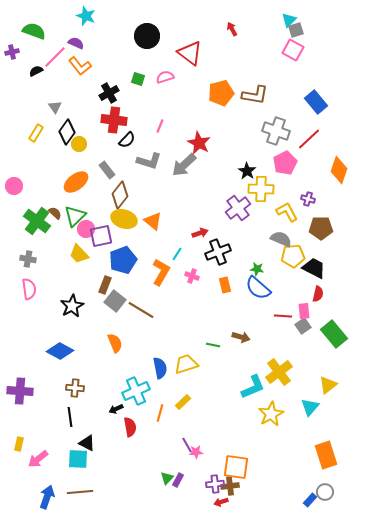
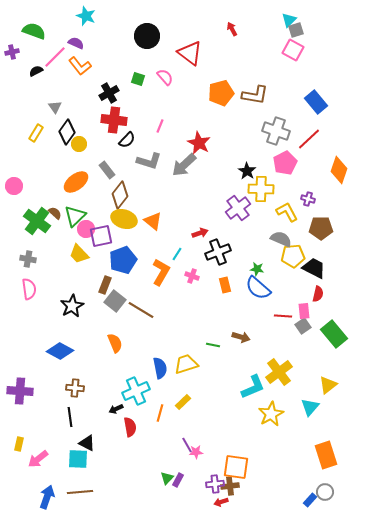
pink semicircle at (165, 77): rotated 66 degrees clockwise
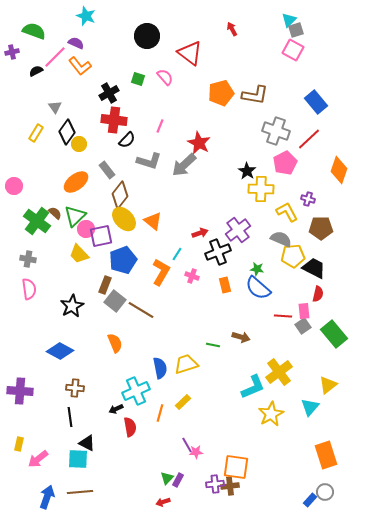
purple cross at (238, 208): moved 22 px down
yellow ellipse at (124, 219): rotated 30 degrees clockwise
red arrow at (221, 502): moved 58 px left
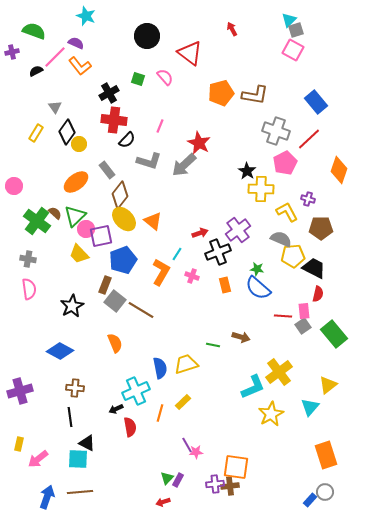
purple cross at (20, 391): rotated 20 degrees counterclockwise
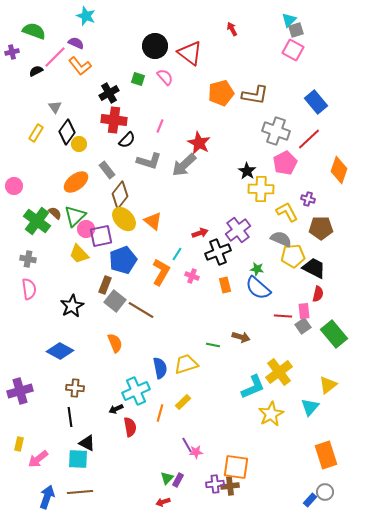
black circle at (147, 36): moved 8 px right, 10 px down
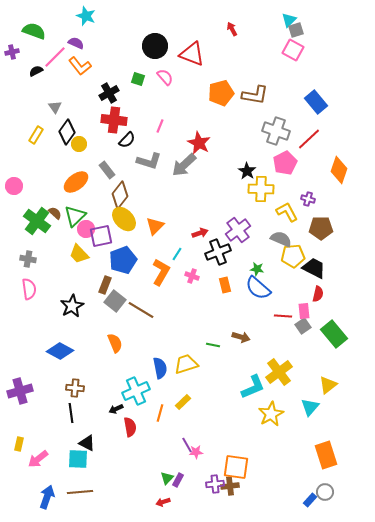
red triangle at (190, 53): moved 2 px right, 1 px down; rotated 16 degrees counterclockwise
yellow rectangle at (36, 133): moved 2 px down
orange triangle at (153, 221): moved 2 px right, 5 px down; rotated 36 degrees clockwise
black line at (70, 417): moved 1 px right, 4 px up
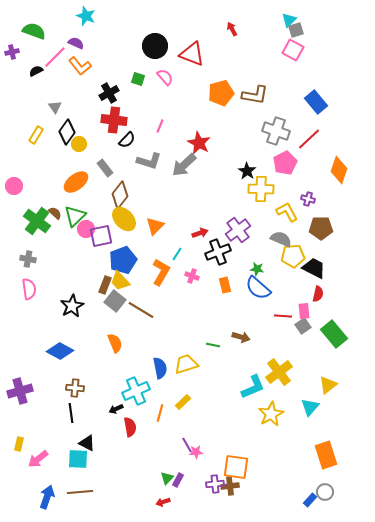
gray rectangle at (107, 170): moved 2 px left, 2 px up
yellow trapezoid at (79, 254): moved 41 px right, 27 px down
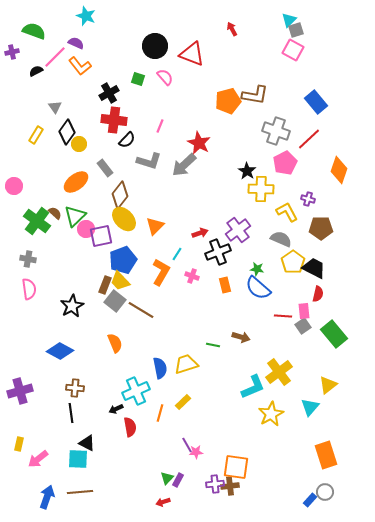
orange pentagon at (221, 93): moved 7 px right, 8 px down
yellow pentagon at (293, 256): moved 6 px down; rotated 30 degrees counterclockwise
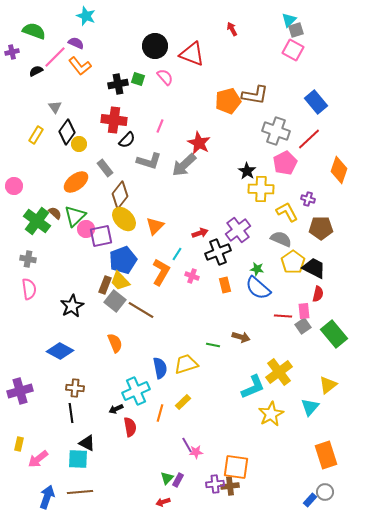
black cross at (109, 93): moved 9 px right, 9 px up; rotated 18 degrees clockwise
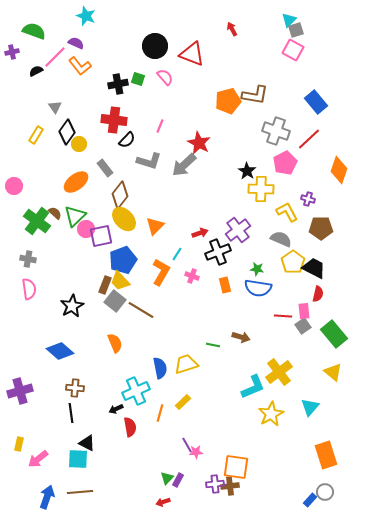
blue semicircle at (258, 288): rotated 32 degrees counterclockwise
blue diamond at (60, 351): rotated 12 degrees clockwise
yellow triangle at (328, 385): moved 5 px right, 13 px up; rotated 42 degrees counterclockwise
